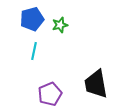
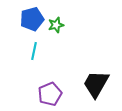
green star: moved 4 px left
black trapezoid: rotated 40 degrees clockwise
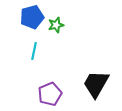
blue pentagon: moved 2 px up
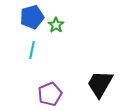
green star: rotated 21 degrees counterclockwise
cyan line: moved 2 px left, 1 px up
black trapezoid: moved 4 px right
